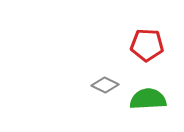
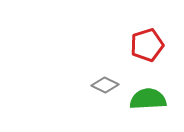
red pentagon: rotated 20 degrees counterclockwise
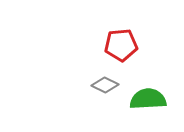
red pentagon: moved 26 px left; rotated 12 degrees clockwise
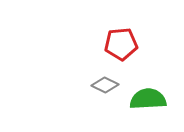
red pentagon: moved 1 px up
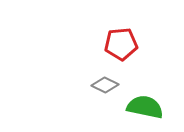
green semicircle: moved 3 px left, 8 px down; rotated 15 degrees clockwise
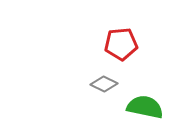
gray diamond: moved 1 px left, 1 px up
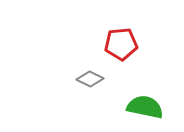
gray diamond: moved 14 px left, 5 px up
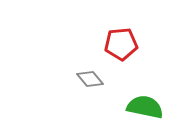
gray diamond: rotated 24 degrees clockwise
